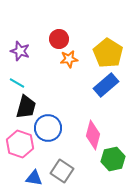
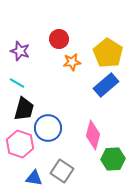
orange star: moved 3 px right, 3 px down
black trapezoid: moved 2 px left, 2 px down
green hexagon: rotated 10 degrees clockwise
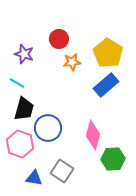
purple star: moved 4 px right, 3 px down
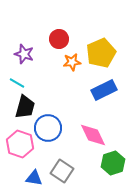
yellow pentagon: moved 7 px left; rotated 16 degrees clockwise
blue rectangle: moved 2 px left, 5 px down; rotated 15 degrees clockwise
black trapezoid: moved 1 px right, 2 px up
pink diamond: rotated 40 degrees counterclockwise
green hexagon: moved 4 px down; rotated 15 degrees counterclockwise
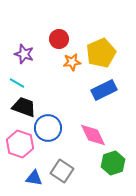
black trapezoid: moved 1 px left; rotated 85 degrees counterclockwise
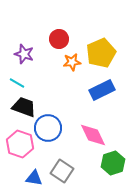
blue rectangle: moved 2 px left
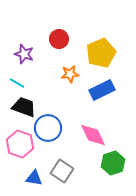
orange star: moved 2 px left, 12 px down
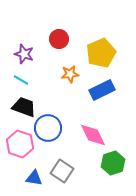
cyan line: moved 4 px right, 3 px up
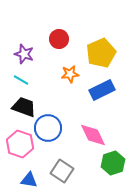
blue triangle: moved 5 px left, 2 px down
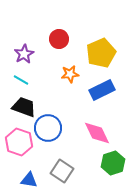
purple star: rotated 24 degrees clockwise
pink diamond: moved 4 px right, 2 px up
pink hexagon: moved 1 px left, 2 px up
